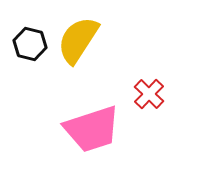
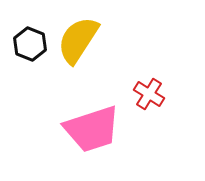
black hexagon: rotated 8 degrees clockwise
red cross: rotated 12 degrees counterclockwise
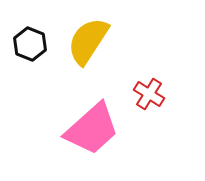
yellow semicircle: moved 10 px right, 1 px down
pink trapezoid: rotated 24 degrees counterclockwise
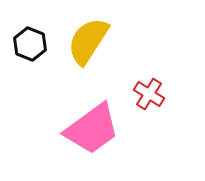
pink trapezoid: rotated 6 degrees clockwise
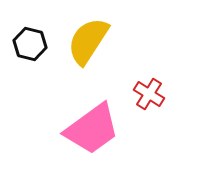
black hexagon: rotated 8 degrees counterclockwise
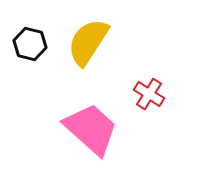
yellow semicircle: moved 1 px down
pink trapezoid: moved 1 px left; rotated 102 degrees counterclockwise
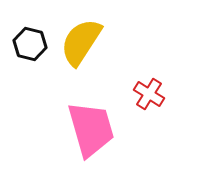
yellow semicircle: moved 7 px left
pink trapezoid: rotated 32 degrees clockwise
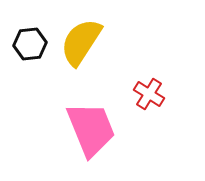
black hexagon: rotated 20 degrees counterclockwise
pink trapezoid: rotated 6 degrees counterclockwise
